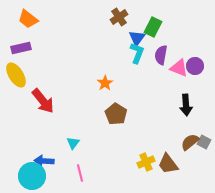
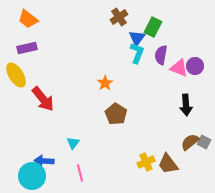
purple rectangle: moved 6 px right
red arrow: moved 2 px up
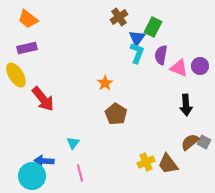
purple circle: moved 5 px right
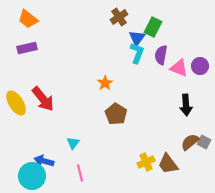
yellow ellipse: moved 28 px down
blue arrow: rotated 12 degrees clockwise
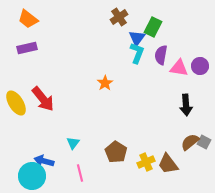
pink triangle: rotated 12 degrees counterclockwise
brown pentagon: moved 38 px down
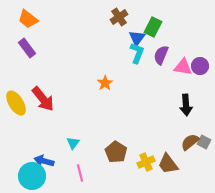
purple rectangle: rotated 66 degrees clockwise
purple semicircle: rotated 12 degrees clockwise
pink triangle: moved 4 px right, 1 px up
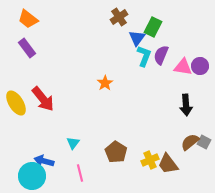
cyan L-shape: moved 7 px right, 3 px down
yellow cross: moved 4 px right, 2 px up
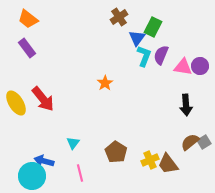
gray square: rotated 32 degrees clockwise
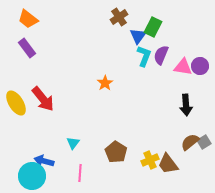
blue triangle: moved 1 px right, 2 px up
pink line: rotated 18 degrees clockwise
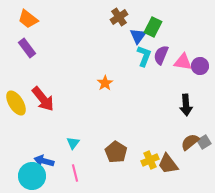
pink triangle: moved 5 px up
pink line: moved 5 px left; rotated 18 degrees counterclockwise
